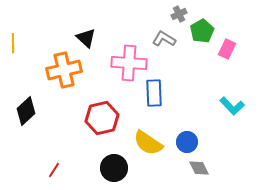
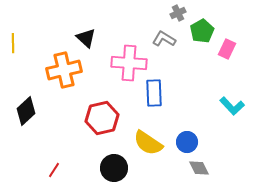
gray cross: moved 1 px left, 1 px up
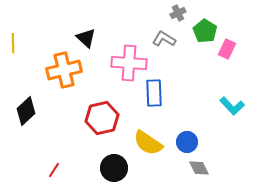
green pentagon: moved 3 px right; rotated 10 degrees counterclockwise
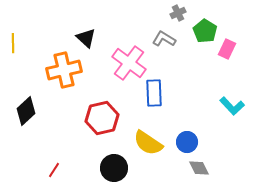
pink cross: rotated 32 degrees clockwise
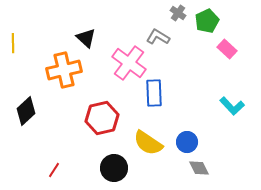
gray cross: rotated 28 degrees counterclockwise
green pentagon: moved 2 px right, 10 px up; rotated 15 degrees clockwise
gray L-shape: moved 6 px left, 2 px up
pink rectangle: rotated 72 degrees counterclockwise
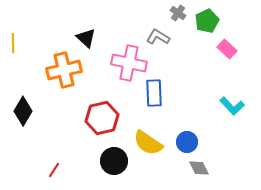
pink cross: rotated 24 degrees counterclockwise
black diamond: moved 3 px left; rotated 16 degrees counterclockwise
black circle: moved 7 px up
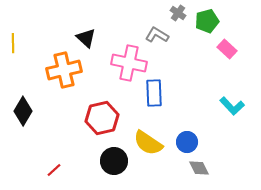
green pentagon: rotated 10 degrees clockwise
gray L-shape: moved 1 px left, 2 px up
red line: rotated 14 degrees clockwise
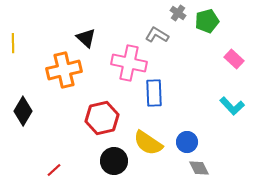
pink rectangle: moved 7 px right, 10 px down
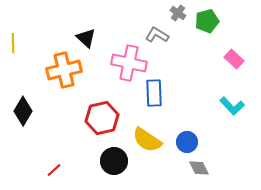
yellow semicircle: moved 1 px left, 3 px up
